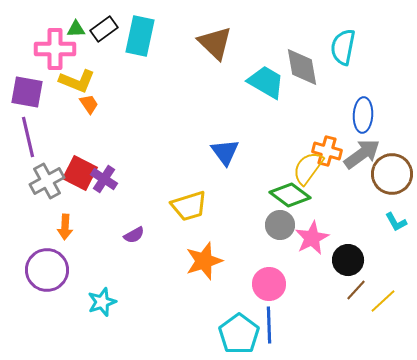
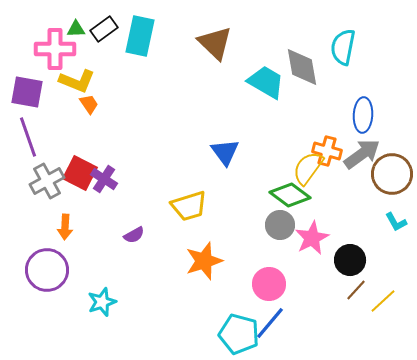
purple line: rotated 6 degrees counterclockwise
black circle: moved 2 px right
blue line: moved 1 px right, 2 px up; rotated 42 degrees clockwise
cyan pentagon: rotated 21 degrees counterclockwise
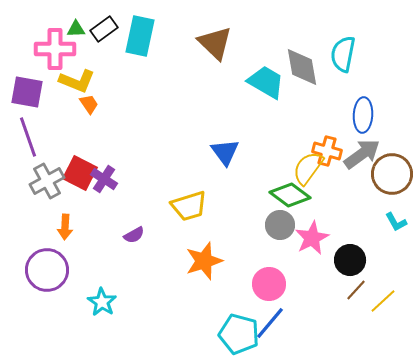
cyan semicircle: moved 7 px down
cyan star: rotated 20 degrees counterclockwise
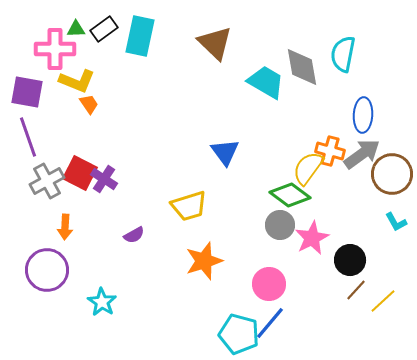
orange cross: moved 3 px right
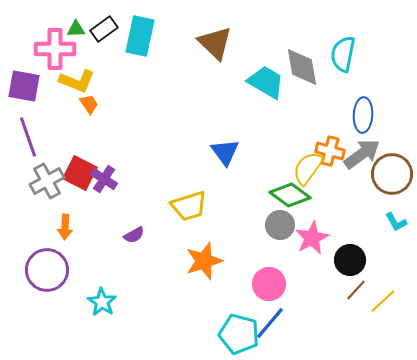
purple square: moved 3 px left, 6 px up
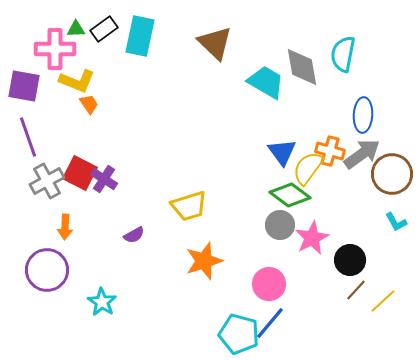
blue triangle: moved 57 px right
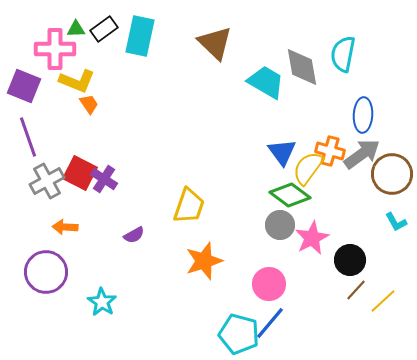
purple square: rotated 12 degrees clockwise
yellow trapezoid: rotated 54 degrees counterclockwise
orange arrow: rotated 90 degrees clockwise
purple circle: moved 1 px left, 2 px down
